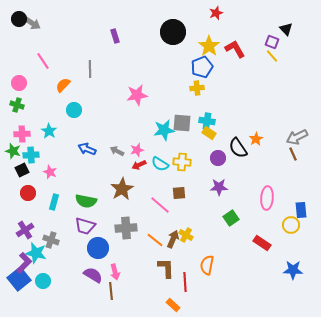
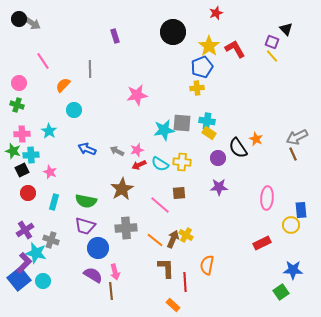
orange star at (256, 139): rotated 16 degrees counterclockwise
green square at (231, 218): moved 50 px right, 74 px down
red rectangle at (262, 243): rotated 60 degrees counterclockwise
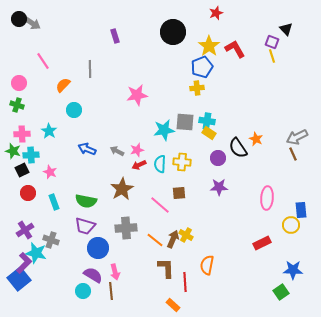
yellow line at (272, 56): rotated 24 degrees clockwise
gray square at (182, 123): moved 3 px right, 1 px up
cyan semicircle at (160, 164): rotated 60 degrees clockwise
cyan rectangle at (54, 202): rotated 35 degrees counterclockwise
cyan circle at (43, 281): moved 40 px right, 10 px down
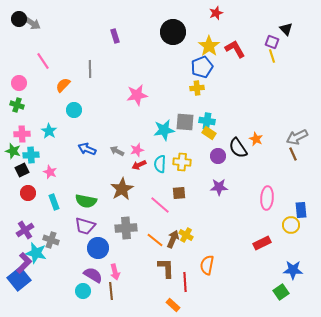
purple circle at (218, 158): moved 2 px up
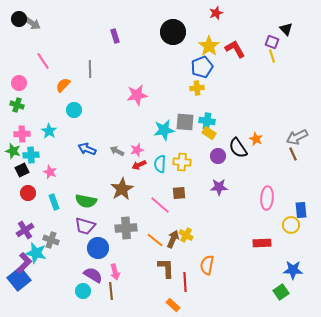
red rectangle at (262, 243): rotated 24 degrees clockwise
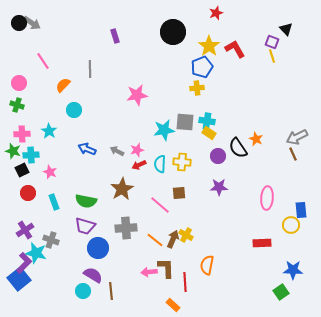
black circle at (19, 19): moved 4 px down
pink arrow at (115, 272): moved 34 px right; rotated 98 degrees clockwise
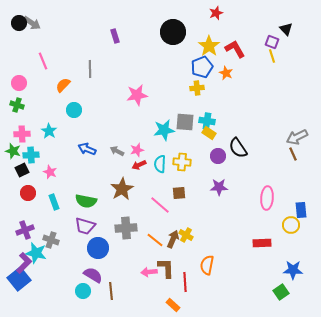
pink line at (43, 61): rotated 12 degrees clockwise
orange star at (256, 139): moved 30 px left, 66 px up
purple cross at (25, 230): rotated 12 degrees clockwise
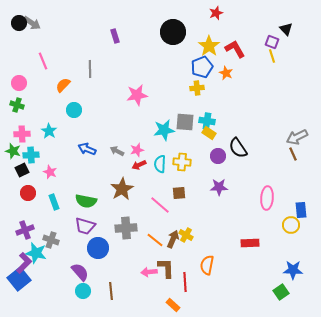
red rectangle at (262, 243): moved 12 px left
purple semicircle at (93, 275): moved 13 px left, 3 px up; rotated 18 degrees clockwise
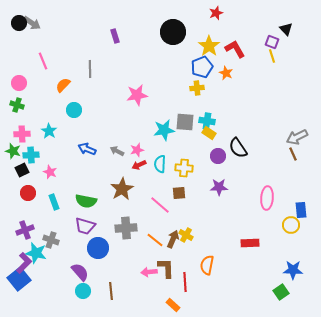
yellow cross at (182, 162): moved 2 px right, 6 px down
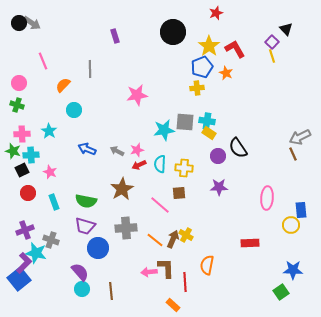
purple square at (272, 42): rotated 24 degrees clockwise
gray arrow at (297, 137): moved 3 px right
cyan circle at (83, 291): moved 1 px left, 2 px up
